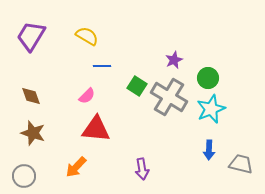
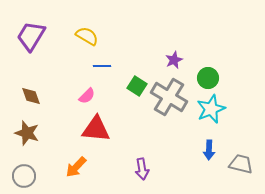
brown star: moved 6 px left
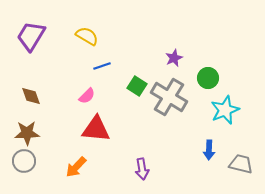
purple star: moved 2 px up
blue line: rotated 18 degrees counterclockwise
cyan star: moved 14 px right, 1 px down
brown star: rotated 20 degrees counterclockwise
gray circle: moved 15 px up
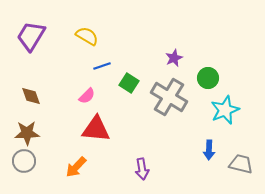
green square: moved 8 px left, 3 px up
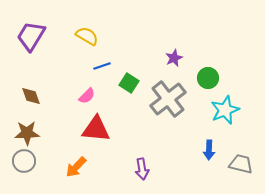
gray cross: moved 1 px left, 2 px down; rotated 21 degrees clockwise
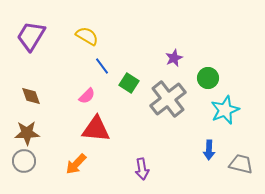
blue line: rotated 72 degrees clockwise
orange arrow: moved 3 px up
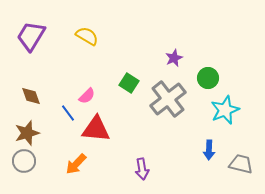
blue line: moved 34 px left, 47 px down
brown star: rotated 15 degrees counterclockwise
